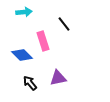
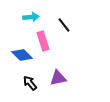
cyan arrow: moved 7 px right, 5 px down
black line: moved 1 px down
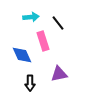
black line: moved 6 px left, 2 px up
blue diamond: rotated 20 degrees clockwise
purple triangle: moved 1 px right, 4 px up
black arrow: rotated 140 degrees counterclockwise
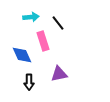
black arrow: moved 1 px left, 1 px up
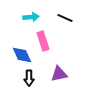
black line: moved 7 px right, 5 px up; rotated 28 degrees counterclockwise
black arrow: moved 4 px up
